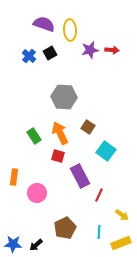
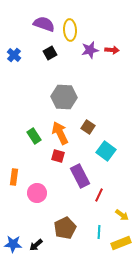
blue cross: moved 15 px left, 1 px up
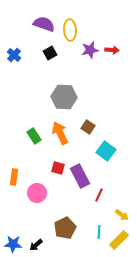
red square: moved 12 px down
yellow rectangle: moved 2 px left, 3 px up; rotated 24 degrees counterclockwise
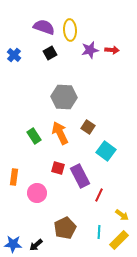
purple semicircle: moved 3 px down
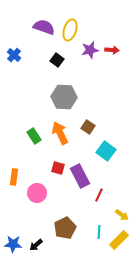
yellow ellipse: rotated 20 degrees clockwise
black square: moved 7 px right, 7 px down; rotated 24 degrees counterclockwise
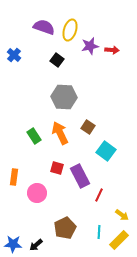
purple star: moved 4 px up
red square: moved 1 px left
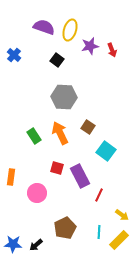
red arrow: rotated 64 degrees clockwise
orange rectangle: moved 3 px left
